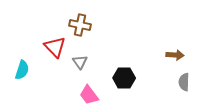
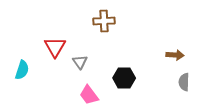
brown cross: moved 24 px right, 4 px up; rotated 15 degrees counterclockwise
red triangle: rotated 15 degrees clockwise
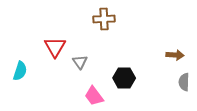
brown cross: moved 2 px up
cyan semicircle: moved 2 px left, 1 px down
pink trapezoid: moved 5 px right, 1 px down
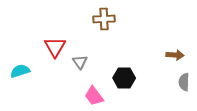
cyan semicircle: rotated 126 degrees counterclockwise
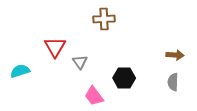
gray semicircle: moved 11 px left
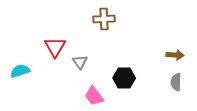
gray semicircle: moved 3 px right
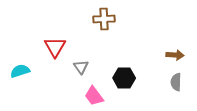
gray triangle: moved 1 px right, 5 px down
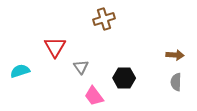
brown cross: rotated 15 degrees counterclockwise
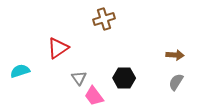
red triangle: moved 3 px right, 1 px down; rotated 25 degrees clockwise
gray triangle: moved 2 px left, 11 px down
gray semicircle: rotated 30 degrees clockwise
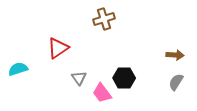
cyan semicircle: moved 2 px left, 2 px up
pink trapezoid: moved 8 px right, 3 px up
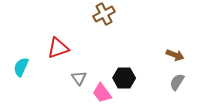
brown cross: moved 5 px up; rotated 10 degrees counterclockwise
red triangle: rotated 15 degrees clockwise
brown arrow: rotated 18 degrees clockwise
cyan semicircle: moved 3 px right, 2 px up; rotated 48 degrees counterclockwise
gray semicircle: moved 1 px right
